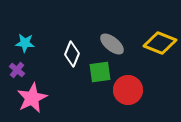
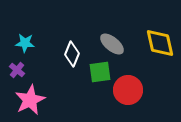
yellow diamond: rotated 56 degrees clockwise
pink star: moved 2 px left, 2 px down
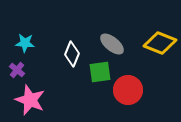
yellow diamond: rotated 56 degrees counterclockwise
pink star: rotated 24 degrees counterclockwise
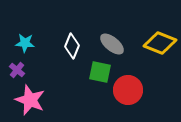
white diamond: moved 8 px up
green square: rotated 20 degrees clockwise
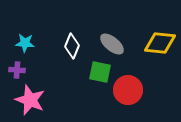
yellow diamond: rotated 16 degrees counterclockwise
purple cross: rotated 35 degrees counterclockwise
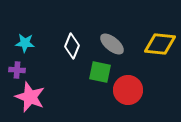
yellow diamond: moved 1 px down
pink star: moved 3 px up
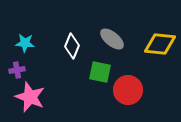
gray ellipse: moved 5 px up
purple cross: rotated 14 degrees counterclockwise
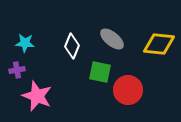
yellow diamond: moved 1 px left
pink star: moved 7 px right, 1 px up
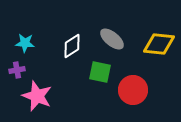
white diamond: rotated 35 degrees clockwise
red circle: moved 5 px right
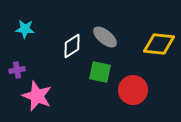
gray ellipse: moved 7 px left, 2 px up
cyan star: moved 14 px up
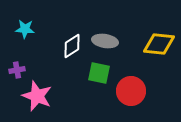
gray ellipse: moved 4 px down; rotated 30 degrees counterclockwise
green square: moved 1 px left, 1 px down
red circle: moved 2 px left, 1 px down
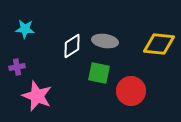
purple cross: moved 3 px up
